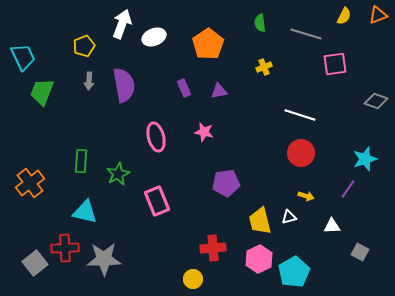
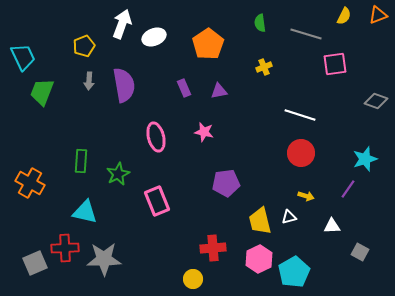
orange cross at (30, 183): rotated 24 degrees counterclockwise
gray square at (35, 263): rotated 15 degrees clockwise
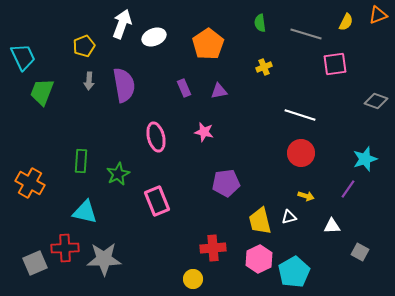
yellow semicircle at (344, 16): moved 2 px right, 6 px down
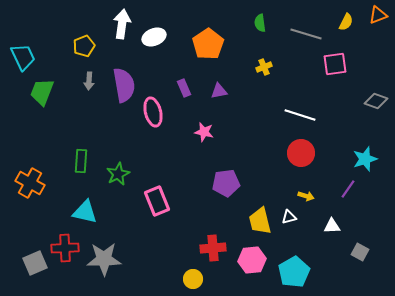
white arrow at (122, 24): rotated 12 degrees counterclockwise
pink ellipse at (156, 137): moved 3 px left, 25 px up
pink hexagon at (259, 259): moved 7 px left, 1 px down; rotated 20 degrees clockwise
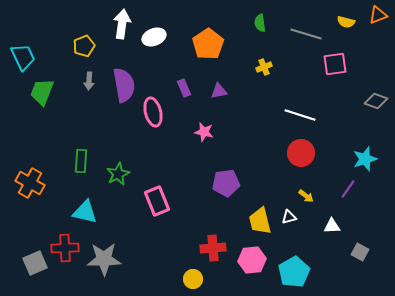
yellow semicircle at (346, 22): rotated 78 degrees clockwise
yellow arrow at (306, 196): rotated 21 degrees clockwise
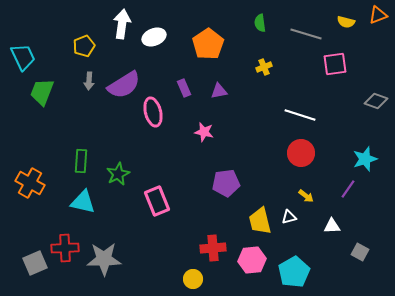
purple semicircle at (124, 85): rotated 68 degrees clockwise
cyan triangle at (85, 212): moved 2 px left, 10 px up
